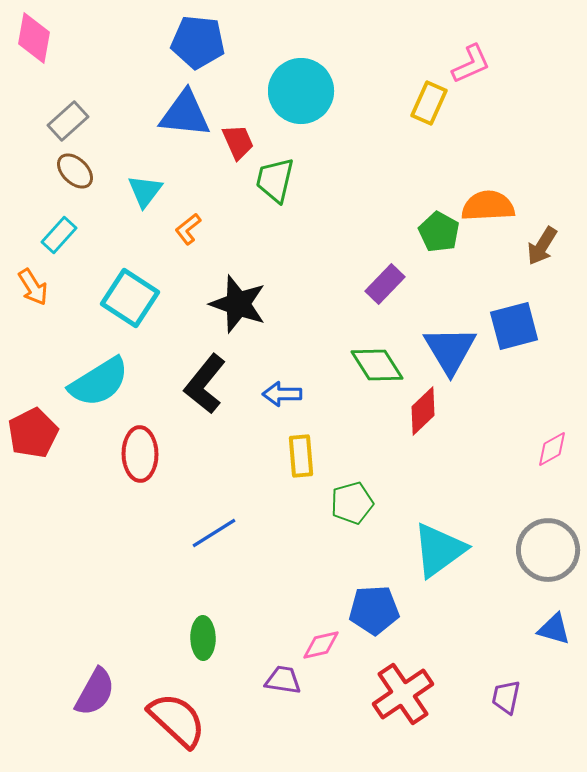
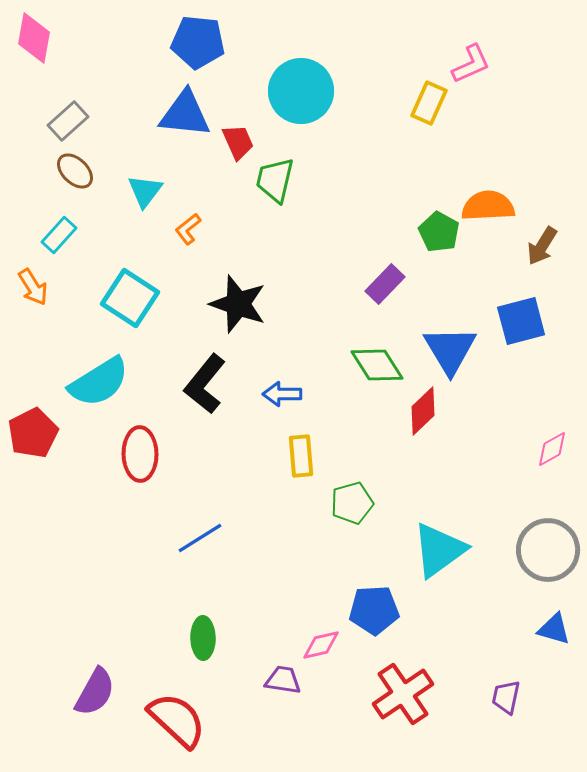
blue square at (514, 326): moved 7 px right, 5 px up
blue line at (214, 533): moved 14 px left, 5 px down
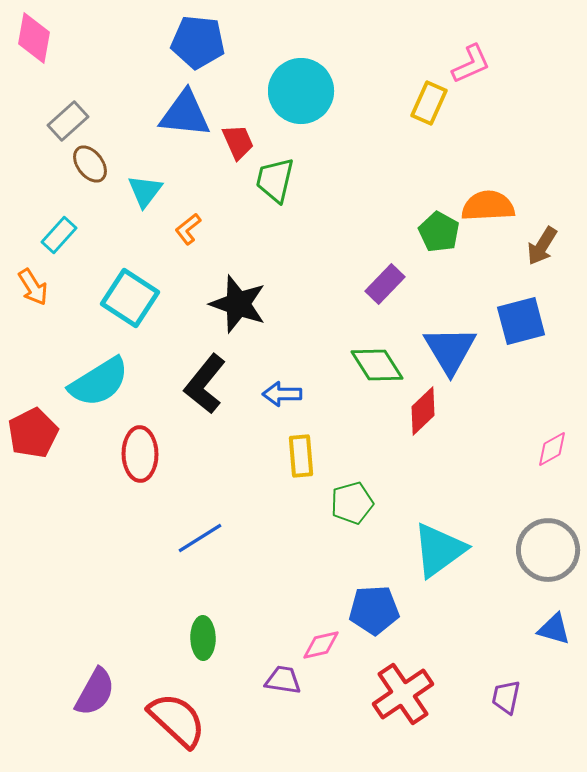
brown ellipse at (75, 171): moved 15 px right, 7 px up; rotated 9 degrees clockwise
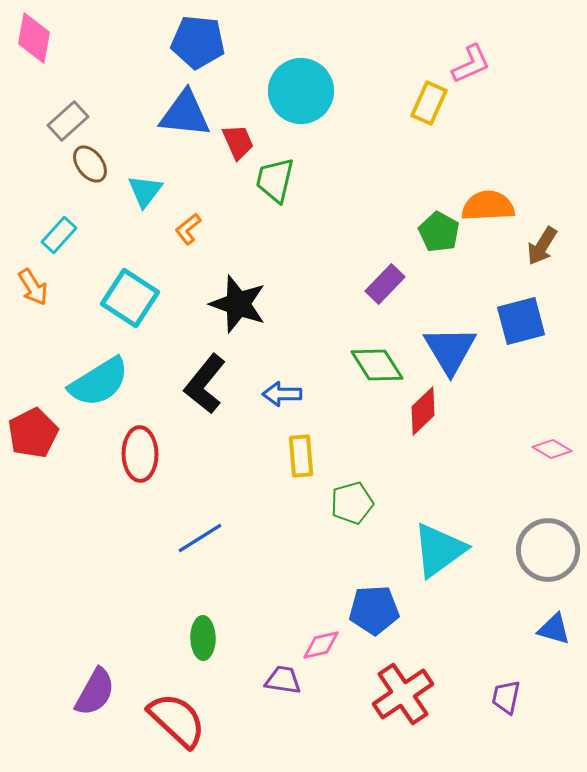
pink diamond at (552, 449): rotated 60 degrees clockwise
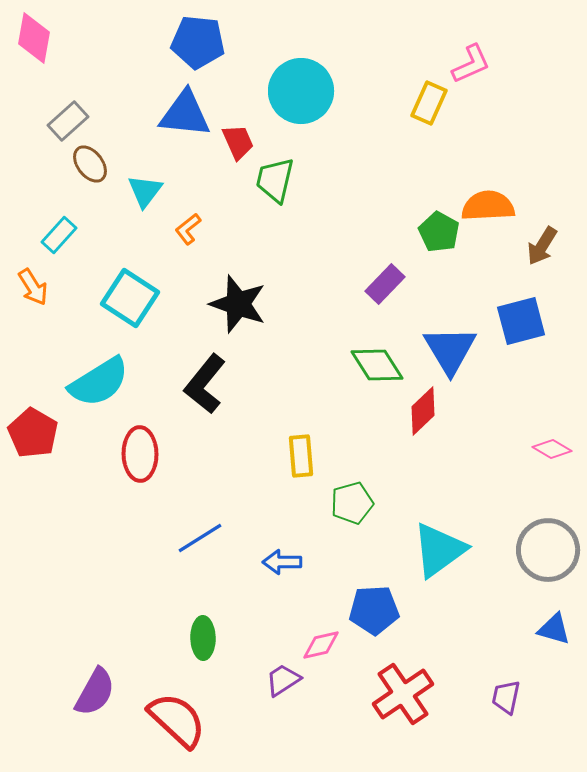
blue arrow at (282, 394): moved 168 px down
red pentagon at (33, 433): rotated 15 degrees counterclockwise
purple trapezoid at (283, 680): rotated 42 degrees counterclockwise
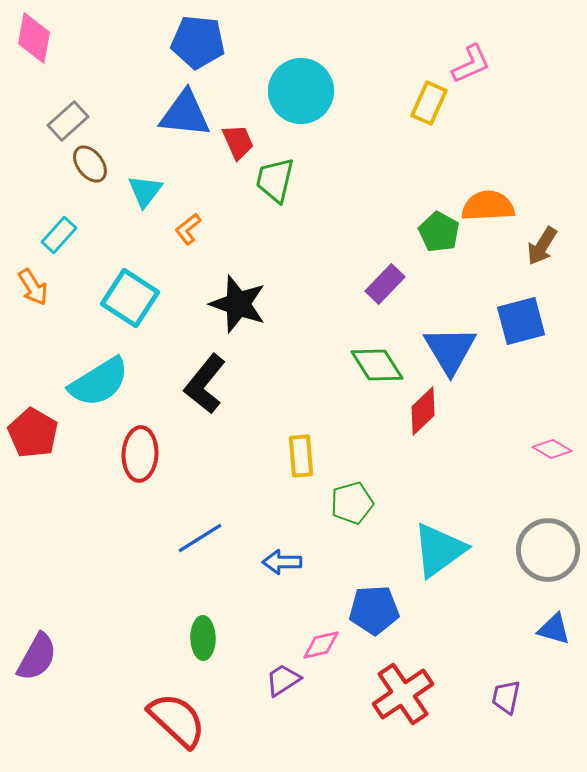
red ellipse at (140, 454): rotated 4 degrees clockwise
purple semicircle at (95, 692): moved 58 px left, 35 px up
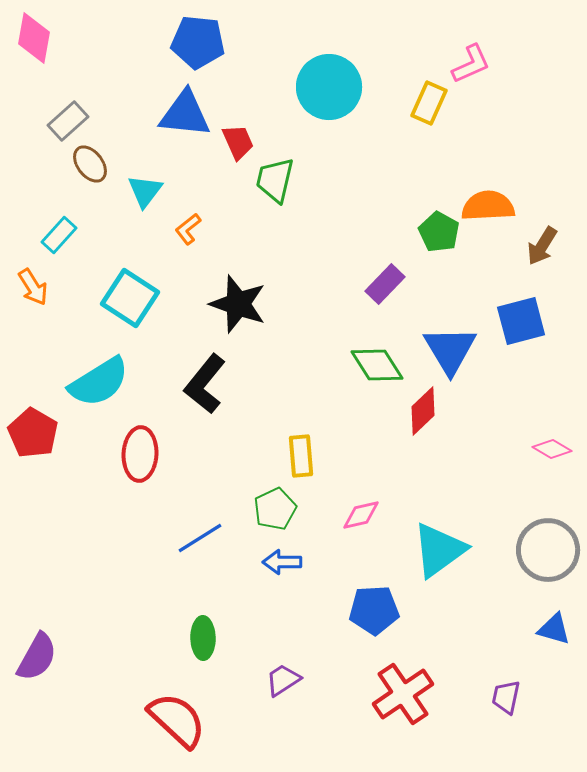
cyan circle at (301, 91): moved 28 px right, 4 px up
green pentagon at (352, 503): moved 77 px left, 6 px down; rotated 9 degrees counterclockwise
pink diamond at (321, 645): moved 40 px right, 130 px up
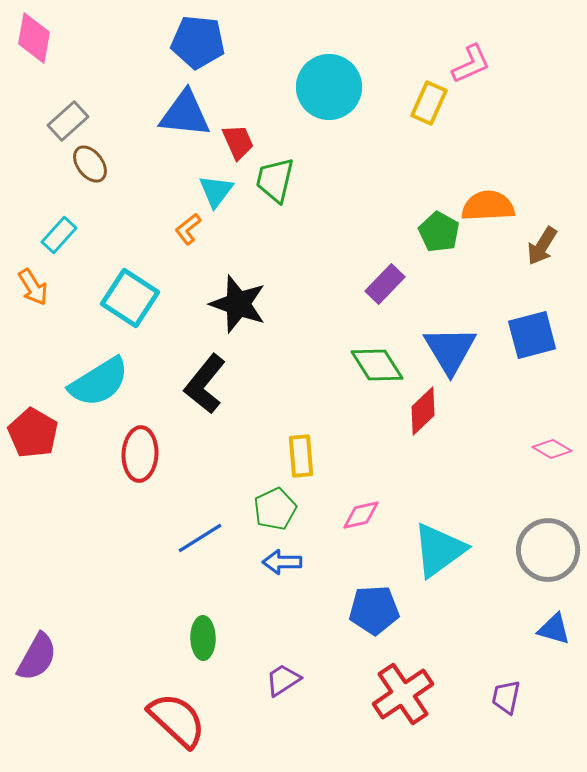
cyan triangle at (145, 191): moved 71 px right
blue square at (521, 321): moved 11 px right, 14 px down
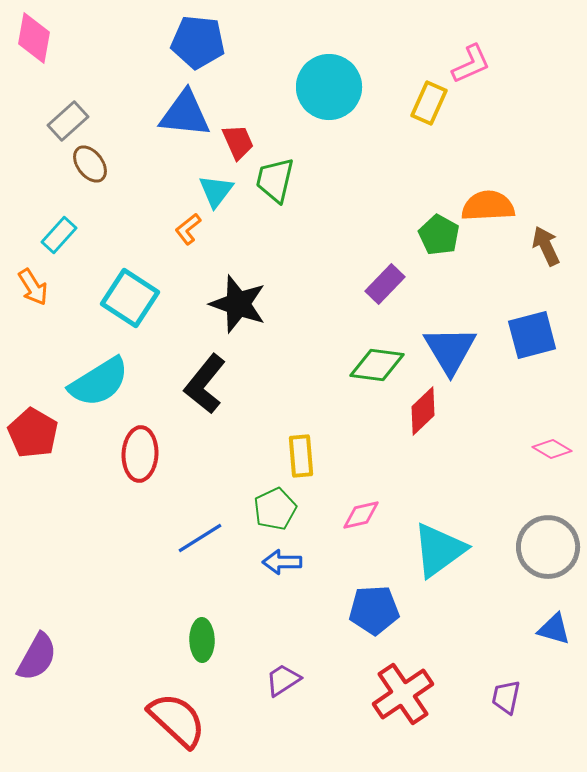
green pentagon at (439, 232): moved 3 px down
brown arrow at (542, 246): moved 4 px right; rotated 123 degrees clockwise
green diamond at (377, 365): rotated 50 degrees counterclockwise
gray circle at (548, 550): moved 3 px up
green ellipse at (203, 638): moved 1 px left, 2 px down
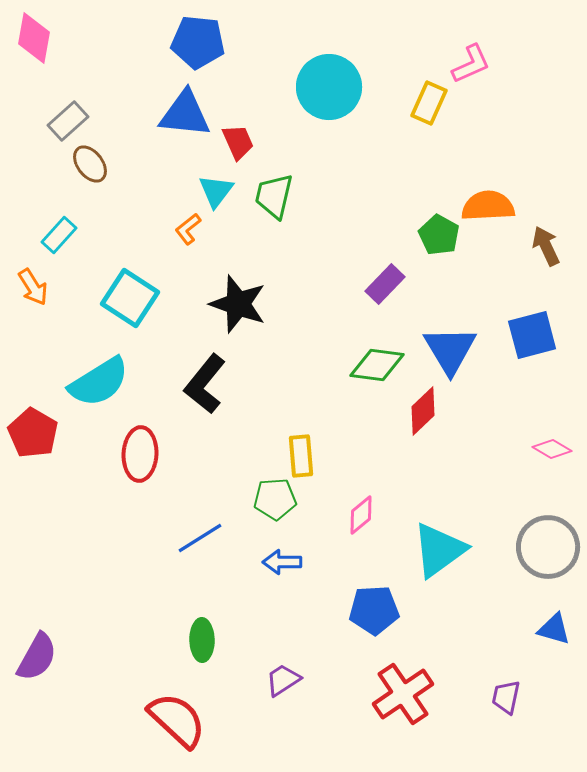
green trapezoid at (275, 180): moved 1 px left, 16 px down
green pentagon at (275, 509): moved 10 px up; rotated 21 degrees clockwise
pink diamond at (361, 515): rotated 27 degrees counterclockwise
